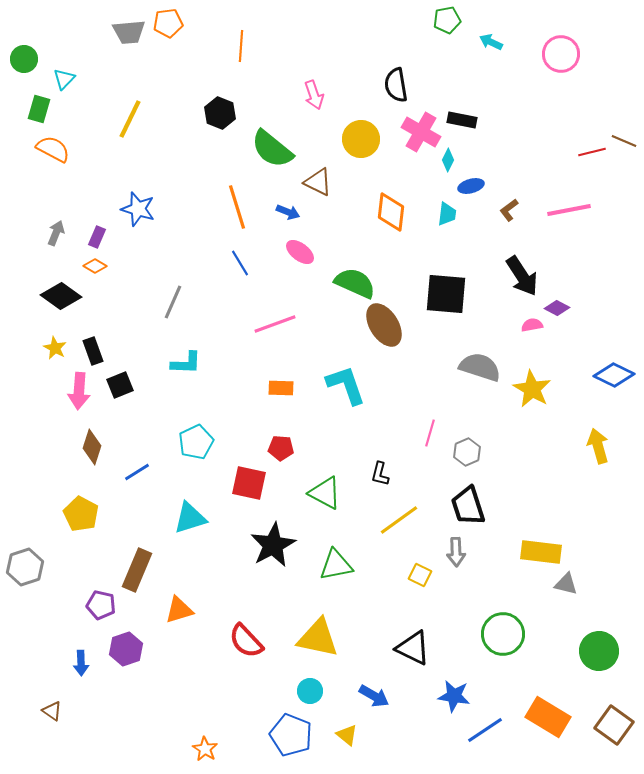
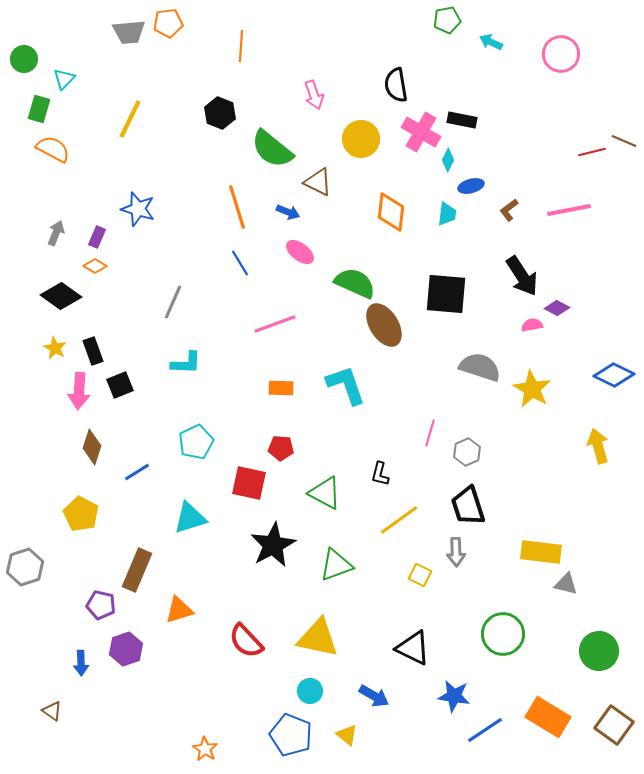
green triangle at (336, 565): rotated 9 degrees counterclockwise
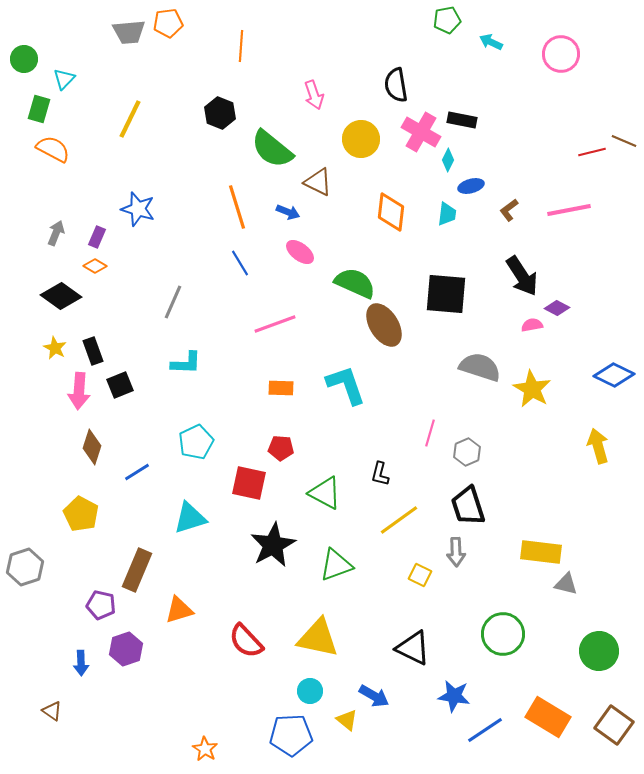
blue pentagon at (291, 735): rotated 24 degrees counterclockwise
yellow triangle at (347, 735): moved 15 px up
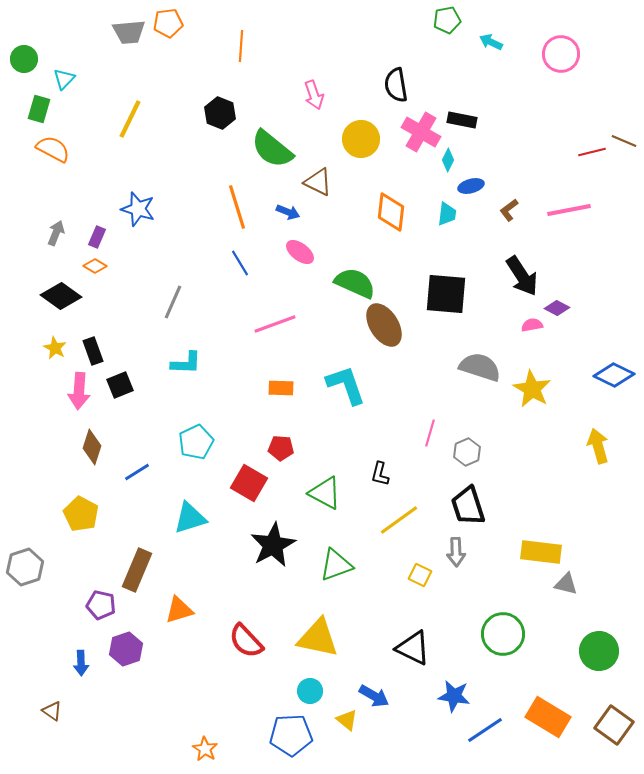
red square at (249, 483): rotated 18 degrees clockwise
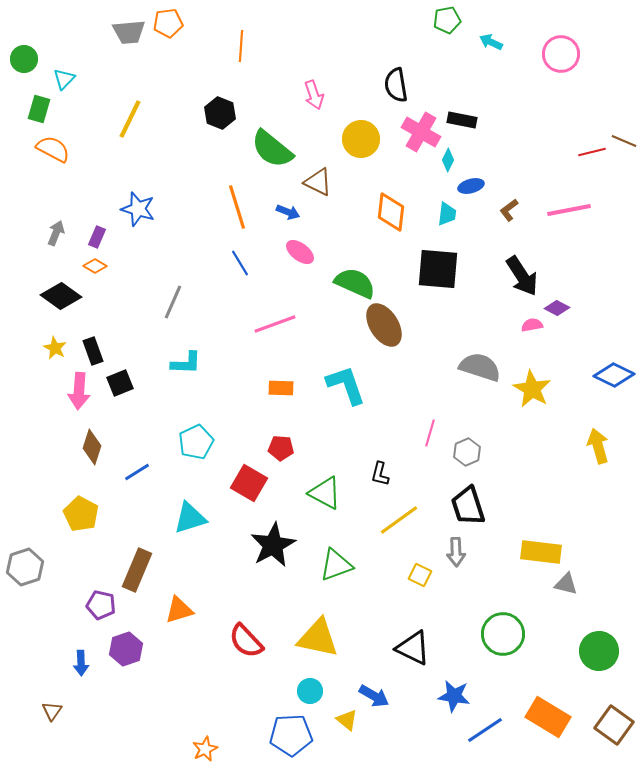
black square at (446, 294): moved 8 px left, 25 px up
black square at (120, 385): moved 2 px up
brown triangle at (52, 711): rotated 30 degrees clockwise
orange star at (205, 749): rotated 15 degrees clockwise
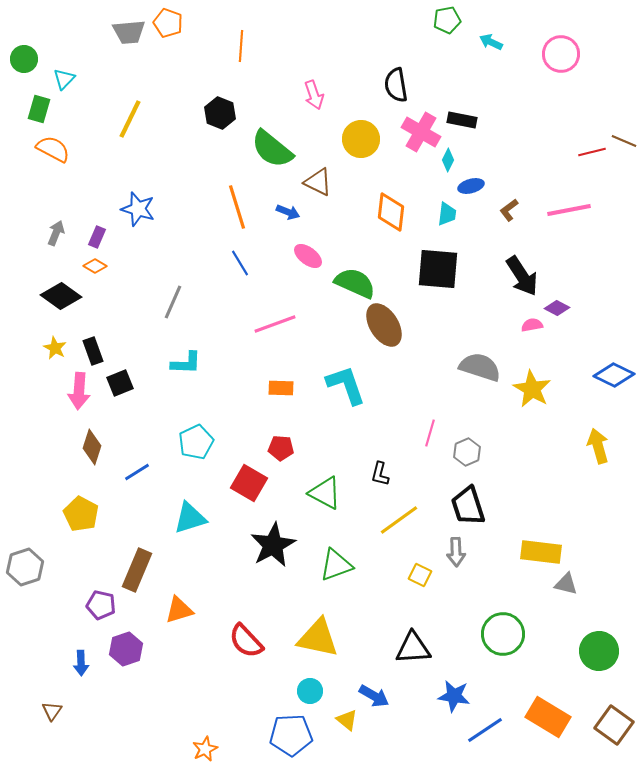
orange pentagon at (168, 23): rotated 28 degrees clockwise
pink ellipse at (300, 252): moved 8 px right, 4 px down
black triangle at (413, 648): rotated 30 degrees counterclockwise
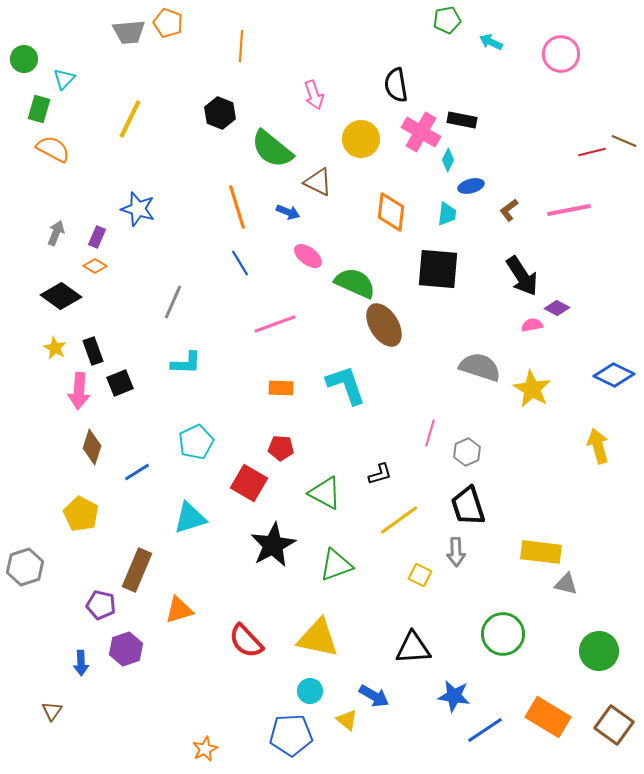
black L-shape at (380, 474): rotated 120 degrees counterclockwise
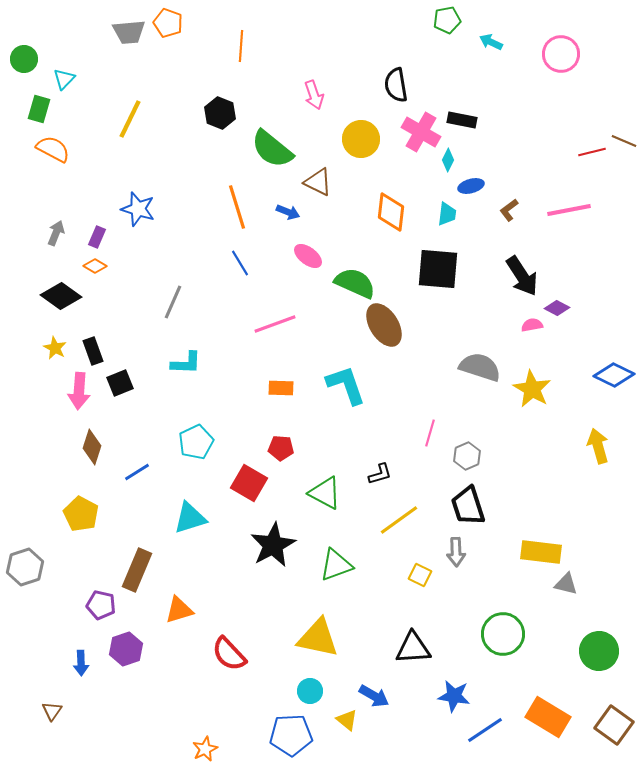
gray hexagon at (467, 452): moved 4 px down
red semicircle at (246, 641): moved 17 px left, 13 px down
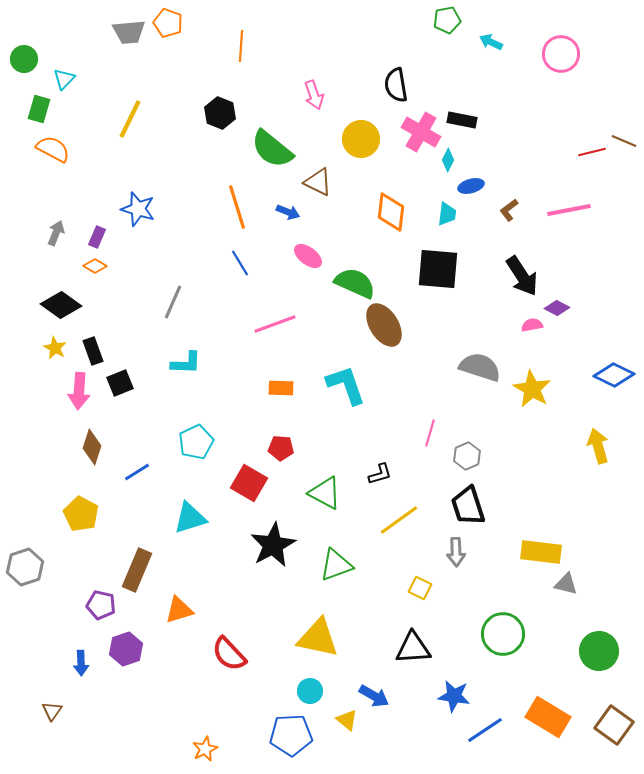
black diamond at (61, 296): moved 9 px down
yellow square at (420, 575): moved 13 px down
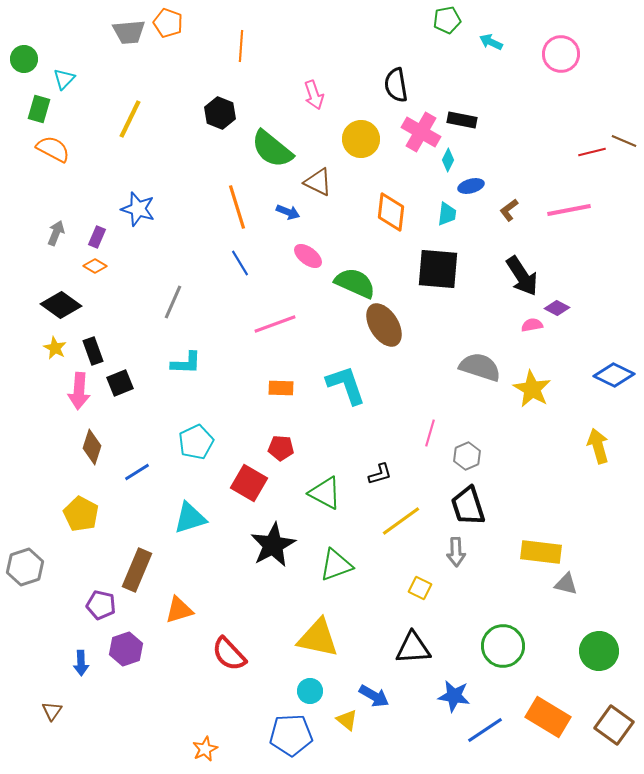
yellow line at (399, 520): moved 2 px right, 1 px down
green circle at (503, 634): moved 12 px down
